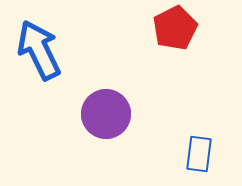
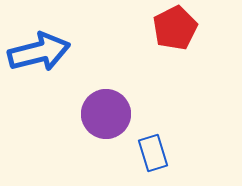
blue arrow: moved 2 px down; rotated 102 degrees clockwise
blue rectangle: moved 46 px left, 1 px up; rotated 24 degrees counterclockwise
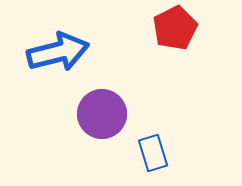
blue arrow: moved 19 px right
purple circle: moved 4 px left
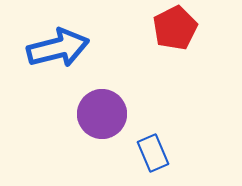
blue arrow: moved 4 px up
blue rectangle: rotated 6 degrees counterclockwise
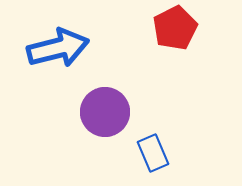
purple circle: moved 3 px right, 2 px up
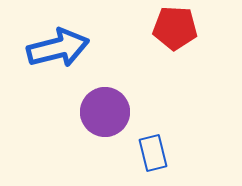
red pentagon: rotated 30 degrees clockwise
blue rectangle: rotated 9 degrees clockwise
